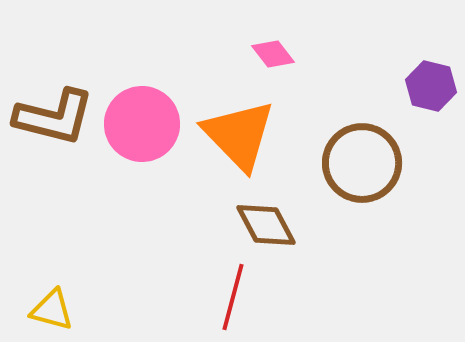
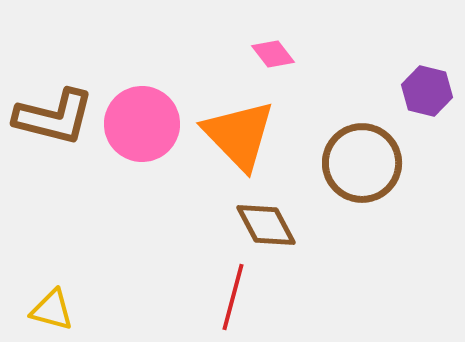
purple hexagon: moved 4 px left, 5 px down
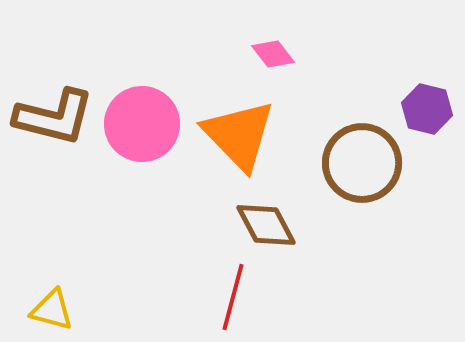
purple hexagon: moved 18 px down
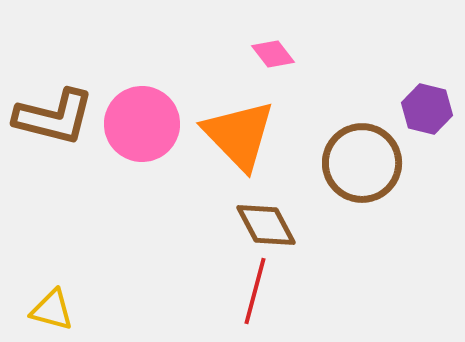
red line: moved 22 px right, 6 px up
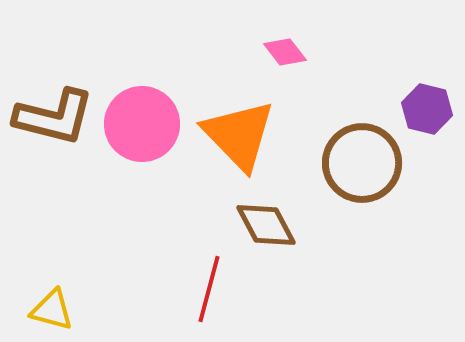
pink diamond: moved 12 px right, 2 px up
red line: moved 46 px left, 2 px up
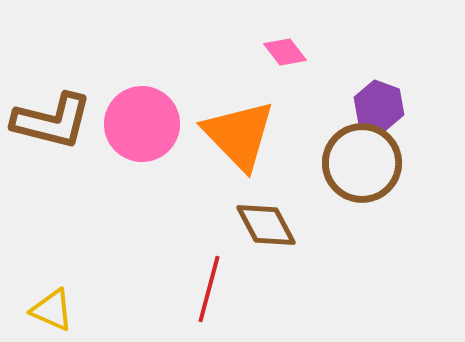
purple hexagon: moved 48 px left, 3 px up; rotated 6 degrees clockwise
brown L-shape: moved 2 px left, 4 px down
yellow triangle: rotated 9 degrees clockwise
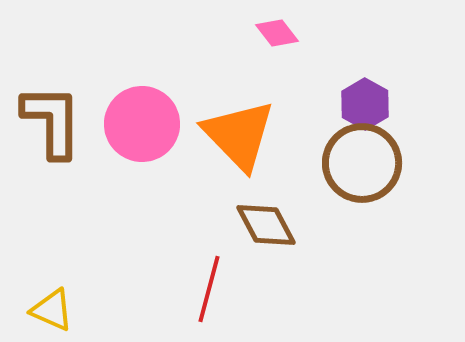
pink diamond: moved 8 px left, 19 px up
purple hexagon: moved 14 px left, 2 px up; rotated 9 degrees clockwise
brown L-shape: rotated 104 degrees counterclockwise
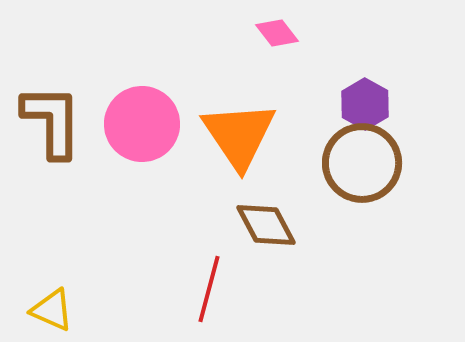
orange triangle: rotated 10 degrees clockwise
